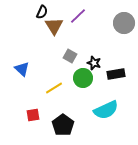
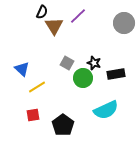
gray square: moved 3 px left, 7 px down
yellow line: moved 17 px left, 1 px up
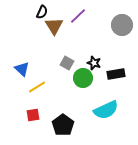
gray circle: moved 2 px left, 2 px down
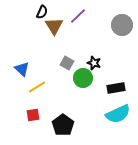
black rectangle: moved 14 px down
cyan semicircle: moved 12 px right, 4 px down
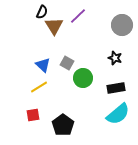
black star: moved 21 px right, 5 px up
blue triangle: moved 21 px right, 4 px up
yellow line: moved 2 px right
cyan semicircle: rotated 15 degrees counterclockwise
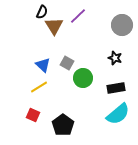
red square: rotated 32 degrees clockwise
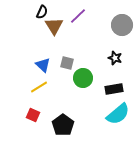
gray square: rotated 16 degrees counterclockwise
black rectangle: moved 2 px left, 1 px down
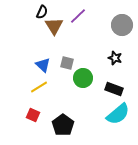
black rectangle: rotated 30 degrees clockwise
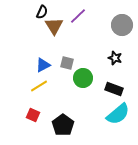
blue triangle: rotated 49 degrees clockwise
yellow line: moved 1 px up
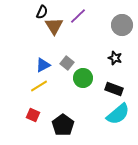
gray square: rotated 24 degrees clockwise
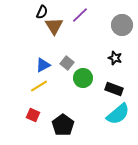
purple line: moved 2 px right, 1 px up
